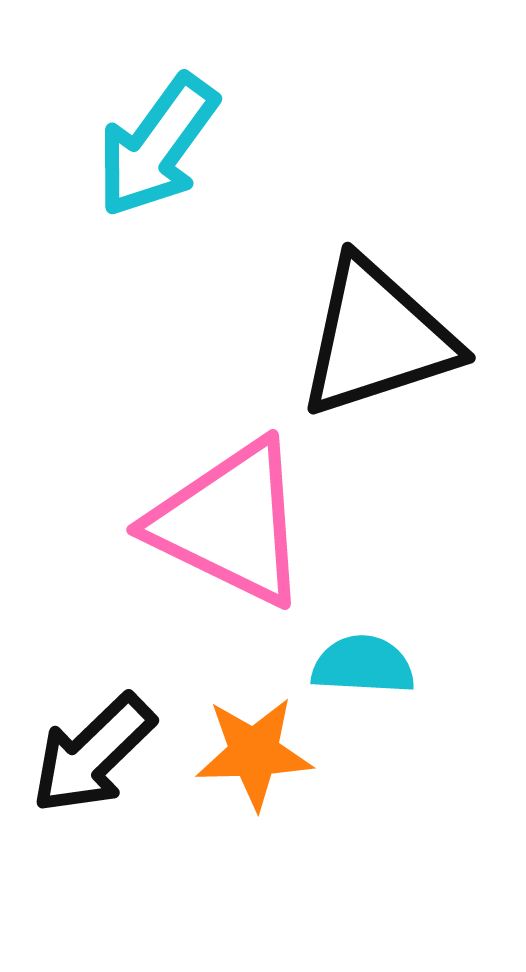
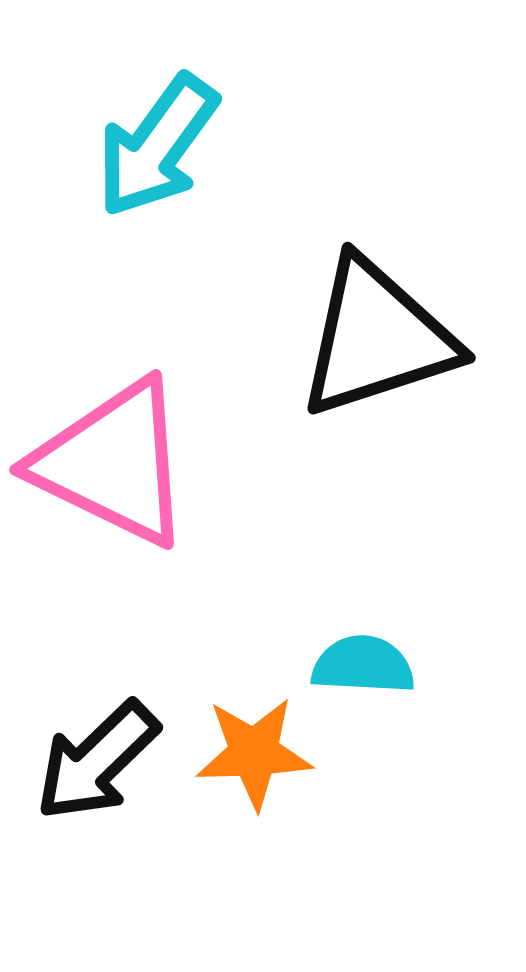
pink triangle: moved 117 px left, 60 px up
black arrow: moved 4 px right, 7 px down
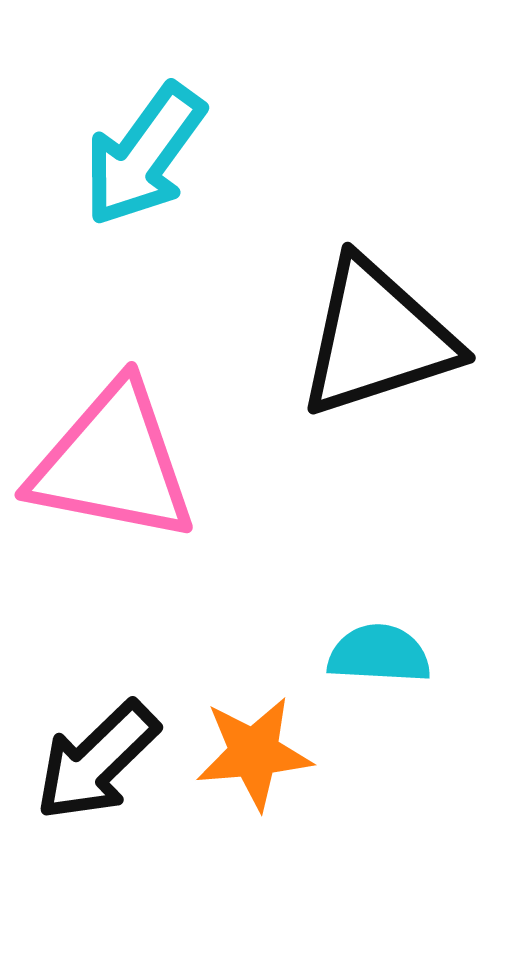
cyan arrow: moved 13 px left, 9 px down
pink triangle: rotated 15 degrees counterclockwise
cyan semicircle: moved 16 px right, 11 px up
orange star: rotated 3 degrees counterclockwise
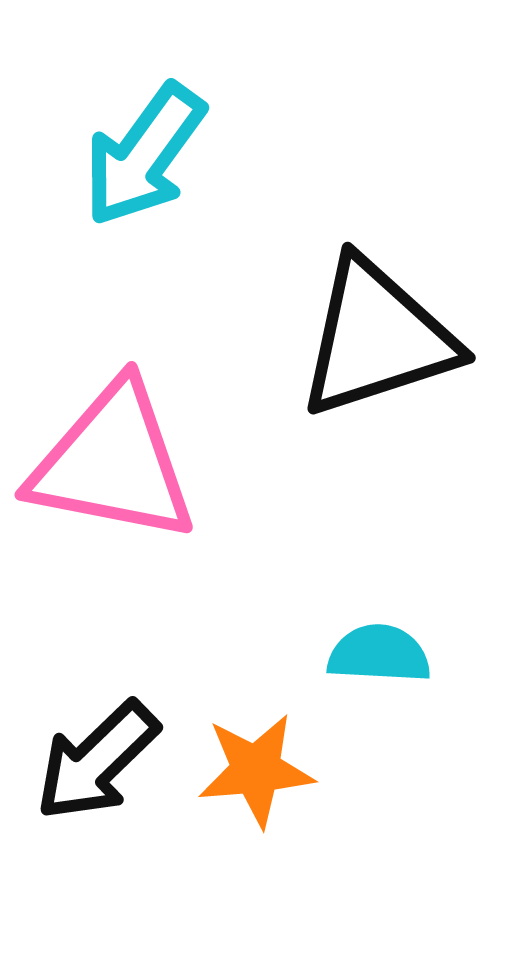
orange star: moved 2 px right, 17 px down
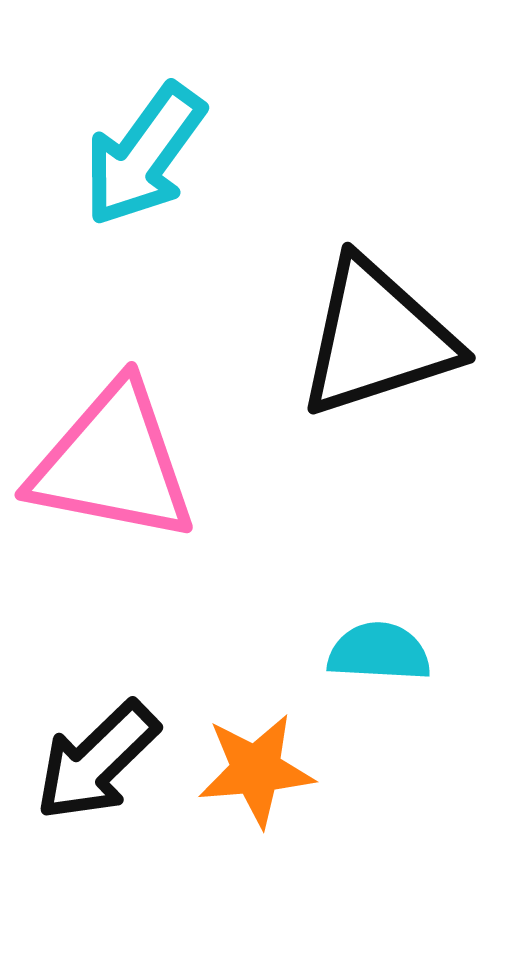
cyan semicircle: moved 2 px up
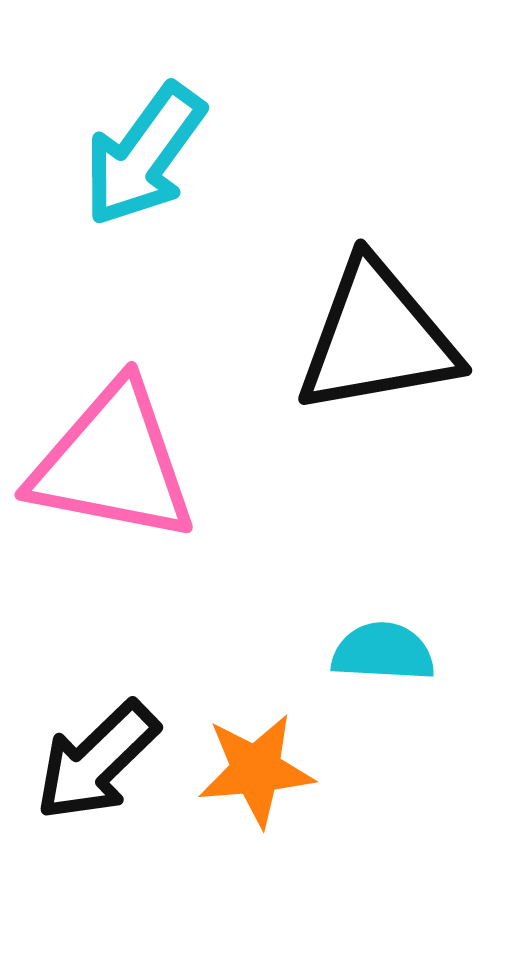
black triangle: rotated 8 degrees clockwise
cyan semicircle: moved 4 px right
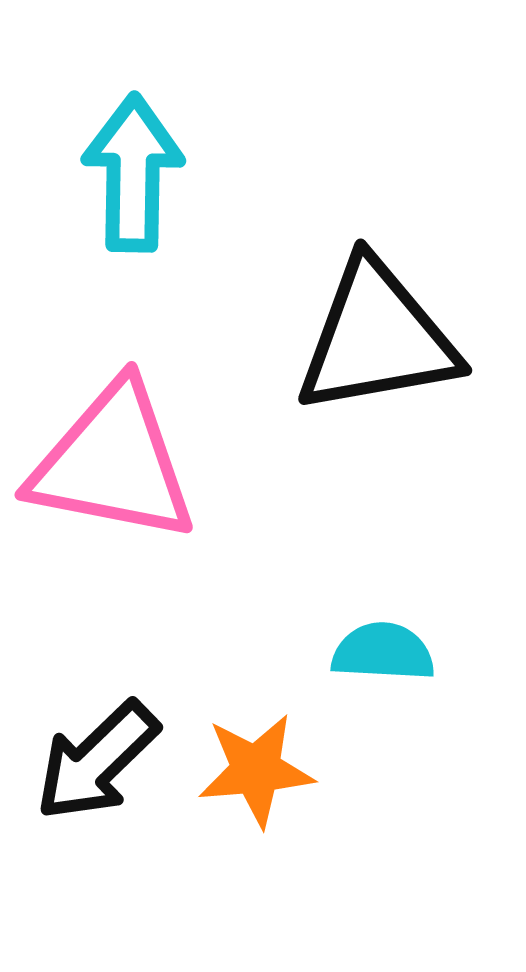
cyan arrow: moved 11 px left, 18 px down; rotated 145 degrees clockwise
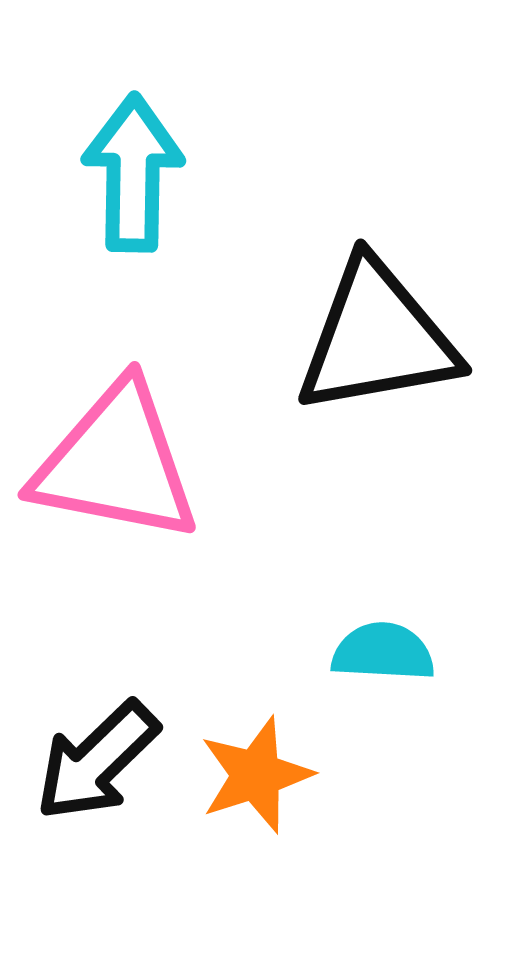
pink triangle: moved 3 px right
orange star: moved 5 px down; rotated 13 degrees counterclockwise
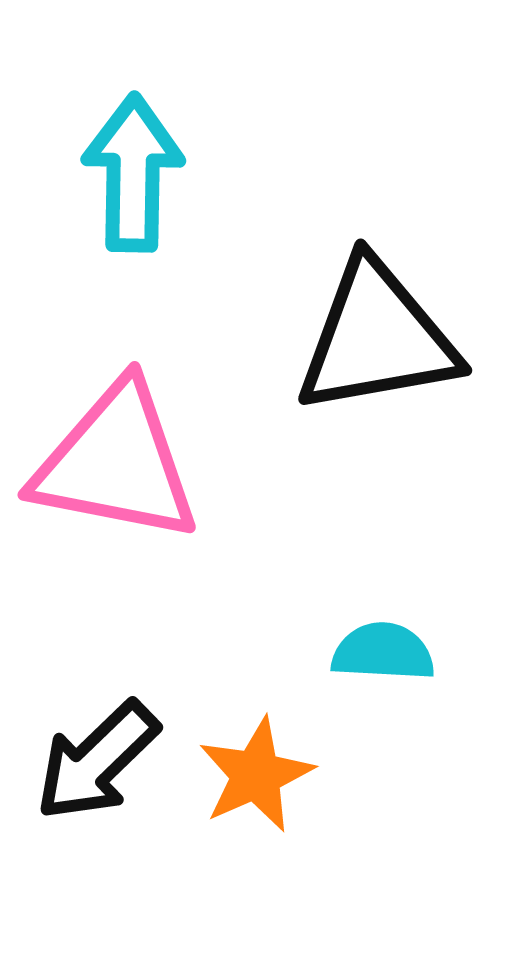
orange star: rotated 6 degrees counterclockwise
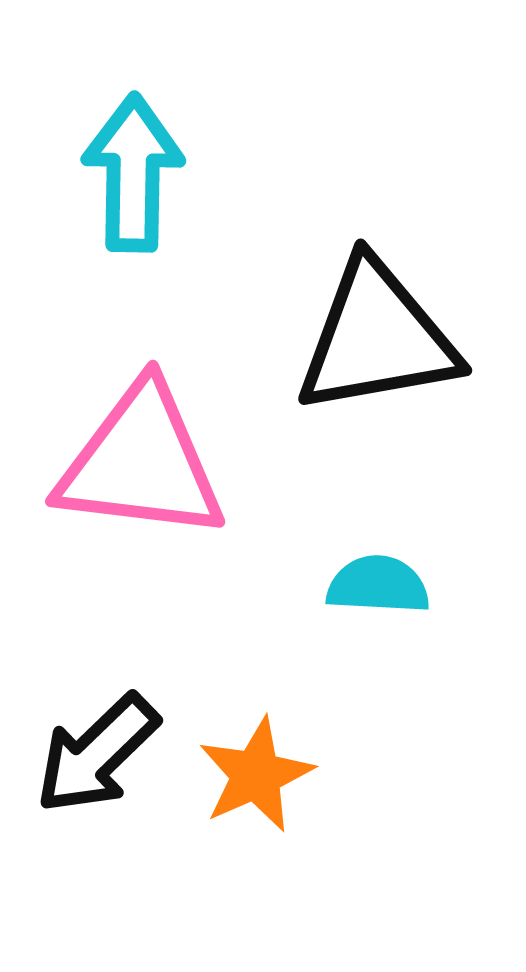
pink triangle: moved 25 px right; rotated 4 degrees counterclockwise
cyan semicircle: moved 5 px left, 67 px up
black arrow: moved 7 px up
